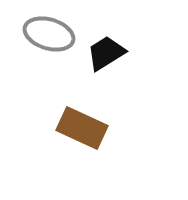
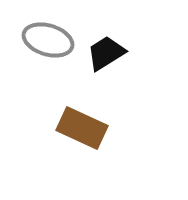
gray ellipse: moved 1 px left, 6 px down
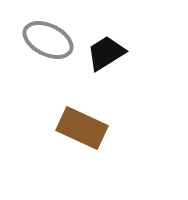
gray ellipse: rotated 9 degrees clockwise
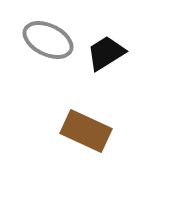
brown rectangle: moved 4 px right, 3 px down
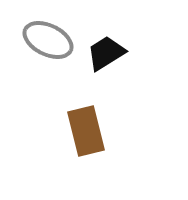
brown rectangle: rotated 51 degrees clockwise
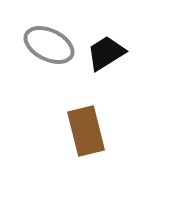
gray ellipse: moved 1 px right, 5 px down
